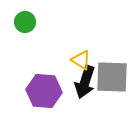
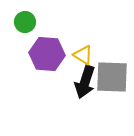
yellow triangle: moved 2 px right, 5 px up
purple hexagon: moved 3 px right, 37 px up
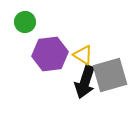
purple hexagon: moved 3 px right; rotated 12 degrees counterclockwise
gray square: moved 2 px left, 2 px up; rotated 18 degrees counterclockwise
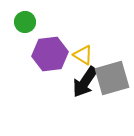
gray square: moved 2 px right, 3 px down
black arrow: rotated 16 degrees clockwise
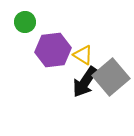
purple hexagon: moved 3 px right, 4 px up
gray square: moved 1 px left, 1 px up; rotated 24 degrees counterclockwise
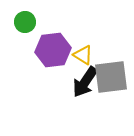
gray square: rotated 33 degrees clockwise
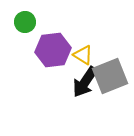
gray square: moved 1 px left, 1 px up; rotated 15 degrees counterclockwise
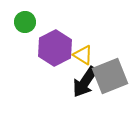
purple hexagon: moved 2 px right, 2 px up; rotated 20 degrees counterclockwise
